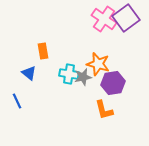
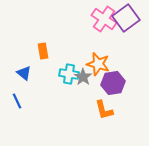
blue triangle: moved 5 px left
gray star: rotated 24 degrees counterclockwise
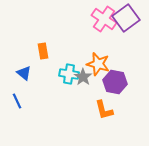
purple hexagon: moved 2 px right, 1 px up; rotated 20 degrees clockwise
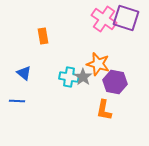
purple square: rotated 36 degrees counterclockwise
orange rectangle: moved 15 px up
cyan cross: moved 3 px down
blue line: rotated 63 degrees counterclockwise
orange L-shape: rotated 25 degrees clockwise
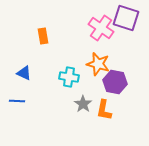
pink cross: moved 3 px left, 9 px down
blue triangle: rotated 14 degrees counterclockwise
gray star: moved 27 px down
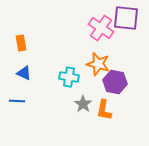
purple square: rotated 12 degrees counterclockwise
orange rectangle: moved 22 px left, 7 px down
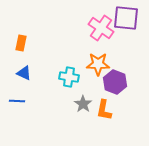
orange rectangle: rotated 21 degrees clockwise
orange star: rotated 15 degrees counterclockwise
purple hexagon: rotated 10 degrees clockwise
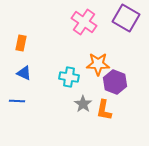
purple square: rotated 24 degrees clockwise
pink cross: moved 17 px left, 6 px up
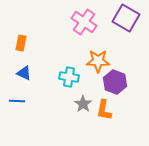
orange star: moved 3 px up
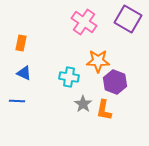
purple square: moved 2 px right, 1 px down
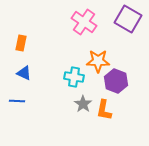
cyan cross: moved 5 px right
purple hexagon: moved 1 px right, 1 px up
